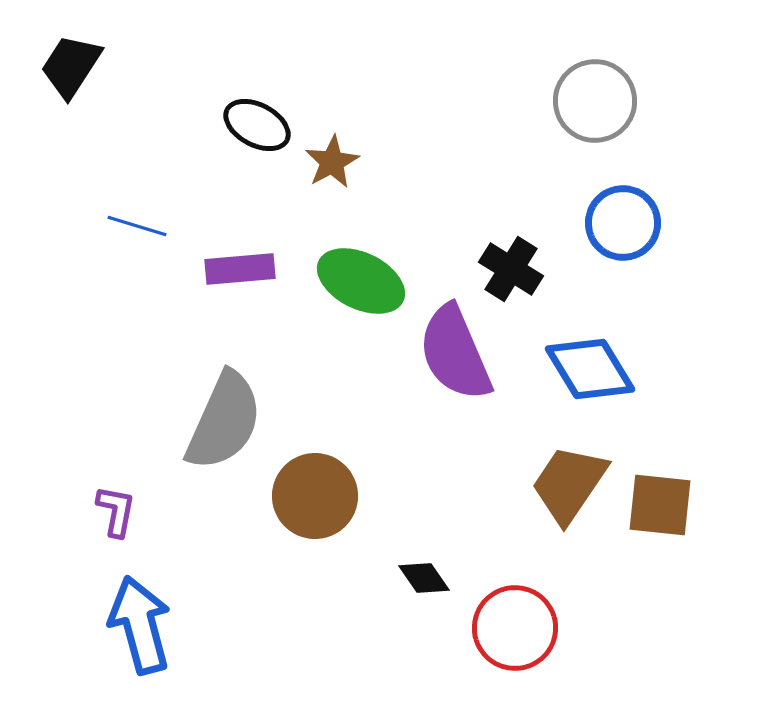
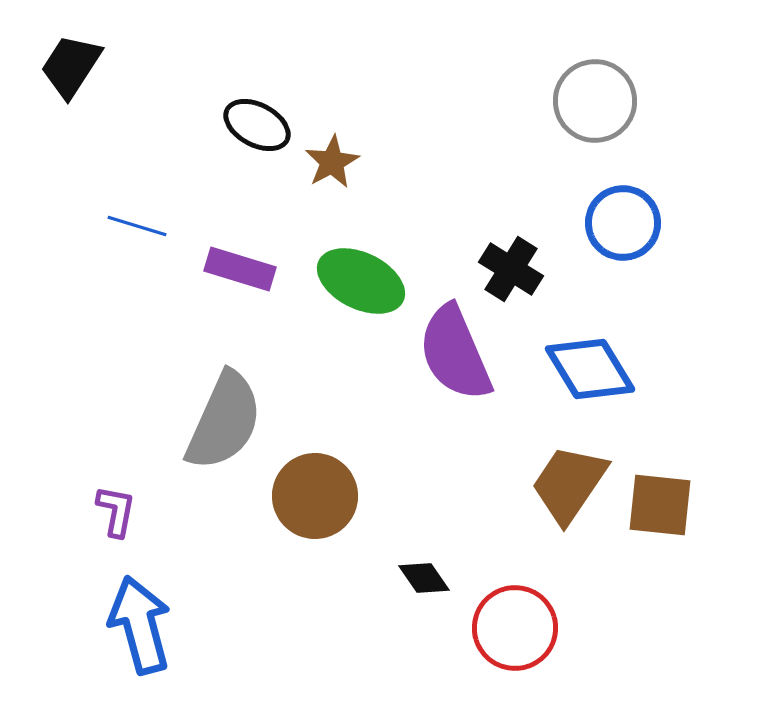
purple rectangle: rotated 22 degrees clockwise
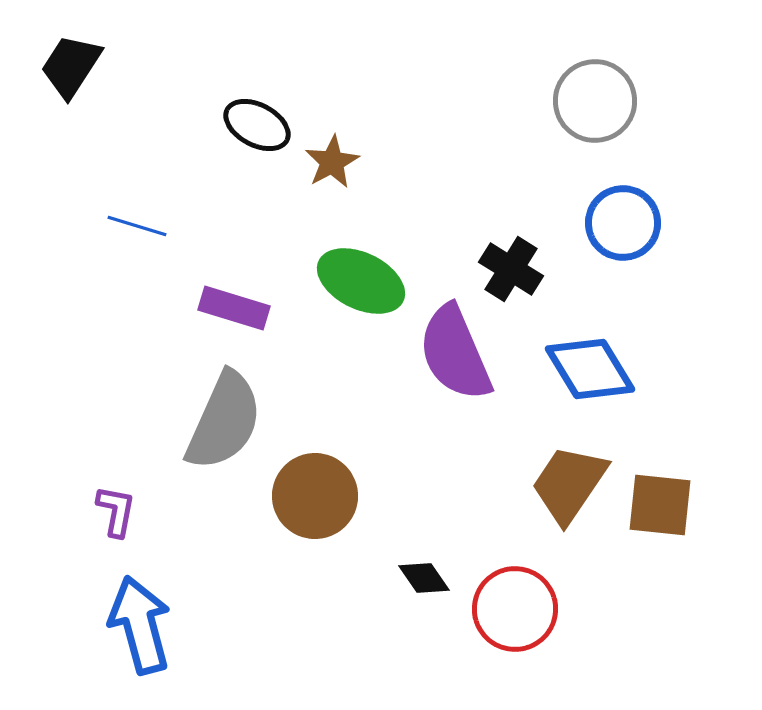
purple rectangle: moved 6 px left, 39 px down
red circle: moved 19 px up
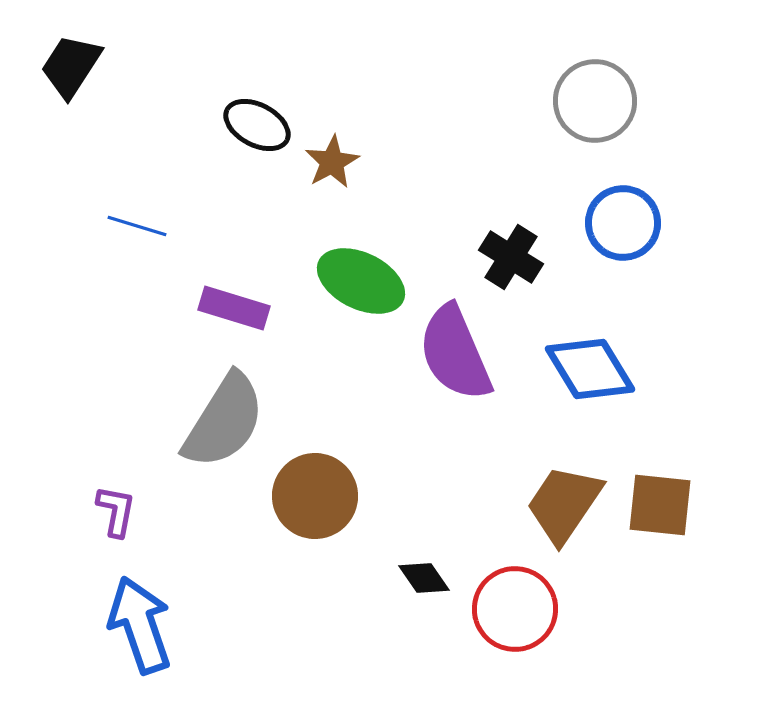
black cross: moved 12 px up
gray semicircle: rotated 8 degrees clockwise
brown trapezoid: moved 5 px left, 20 px down
blue arrow: rotated 4 degrees counterclockwise
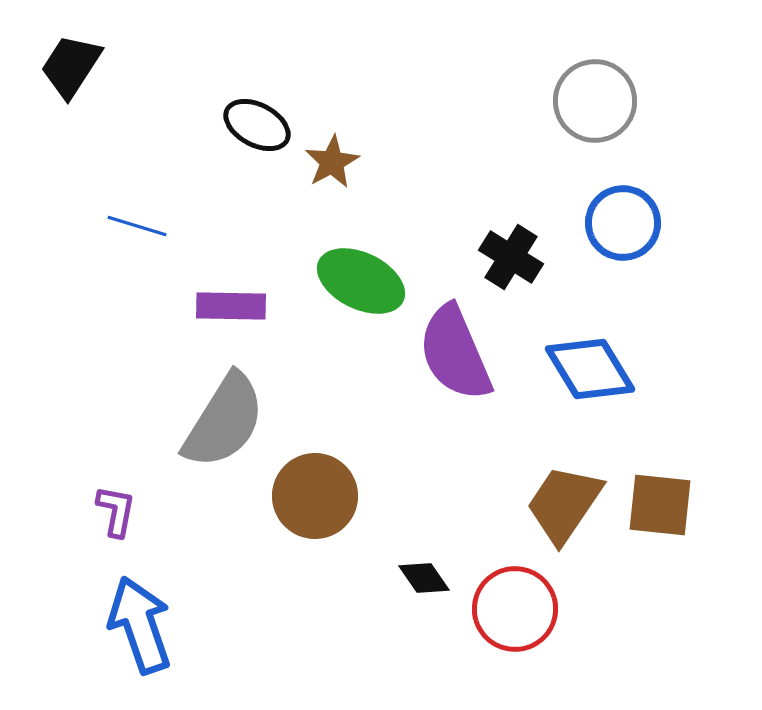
purple rectangle: moved 3 px left, 2 px up; rotated 16 degrees counterclockwise
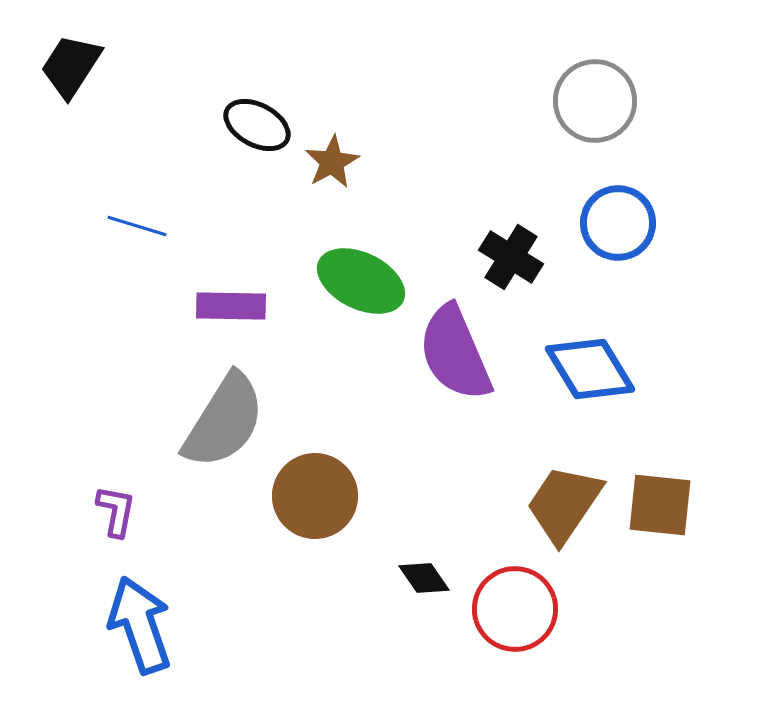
blue circle: moved 5 px left
